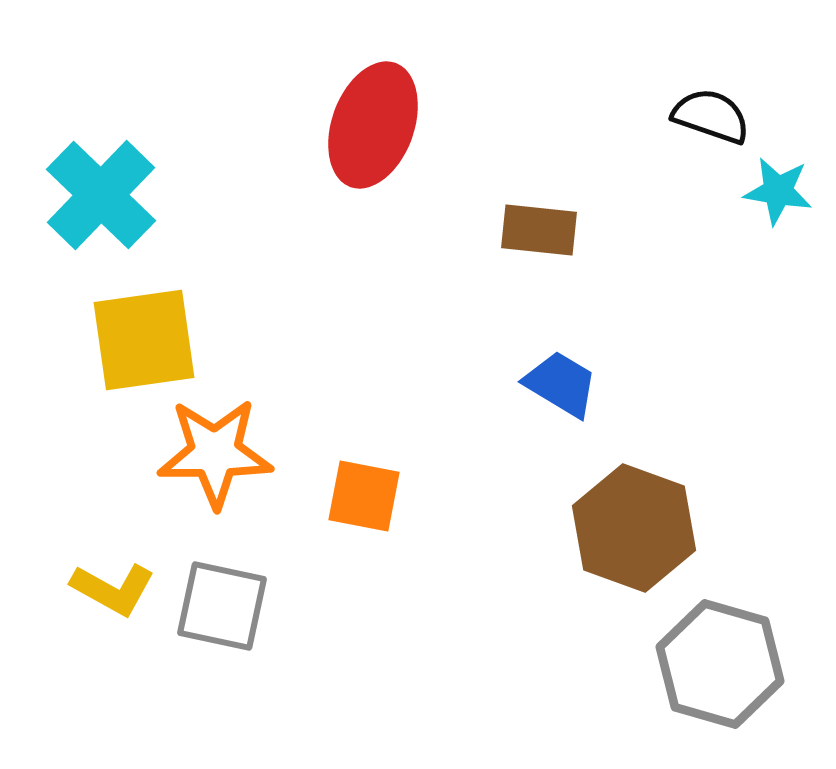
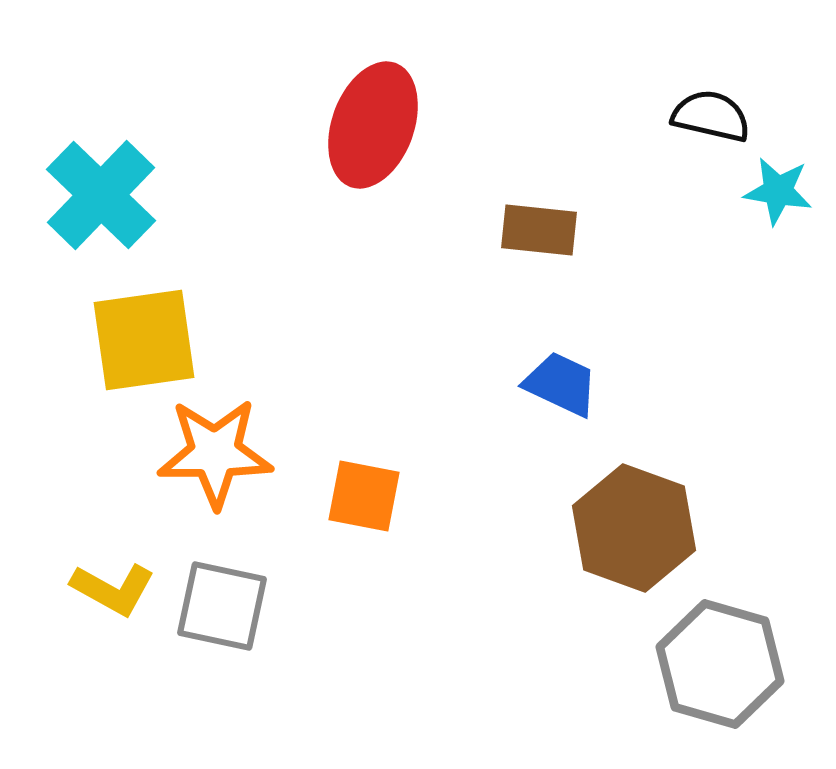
black semicircle: rotated 6 degrees counterclockwise
blue trapezoid: rotated 6 degrees counterclockwise
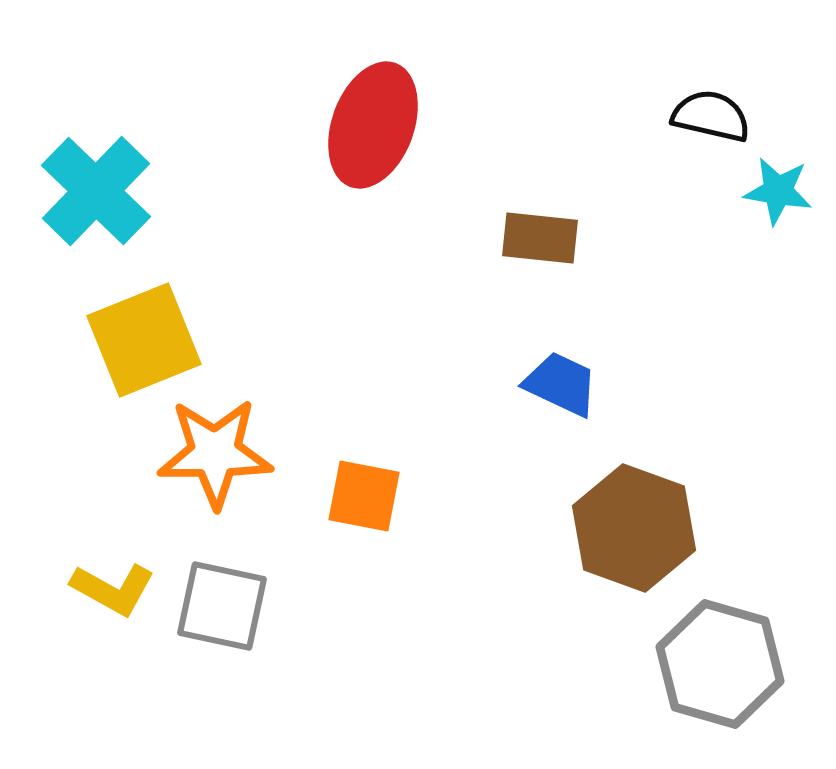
cyan cross: moved 5 px left, 4 px up
brown rectangle: moved 1 px right, 8 px down
yellow square: rotated 14 degrees counterclockwise
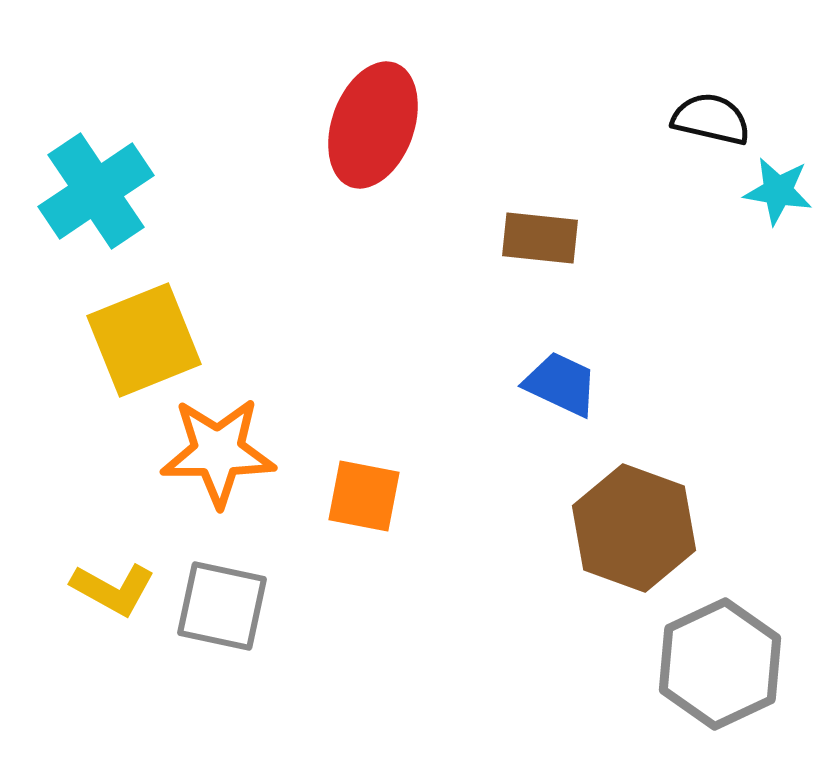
black semicircle: moved 3 px down
cyan cross: rotated 12 degrees clockwise
orange star: moved 3 px right, 1 px up
gray hexagon: rotated 19 degrees clockwise
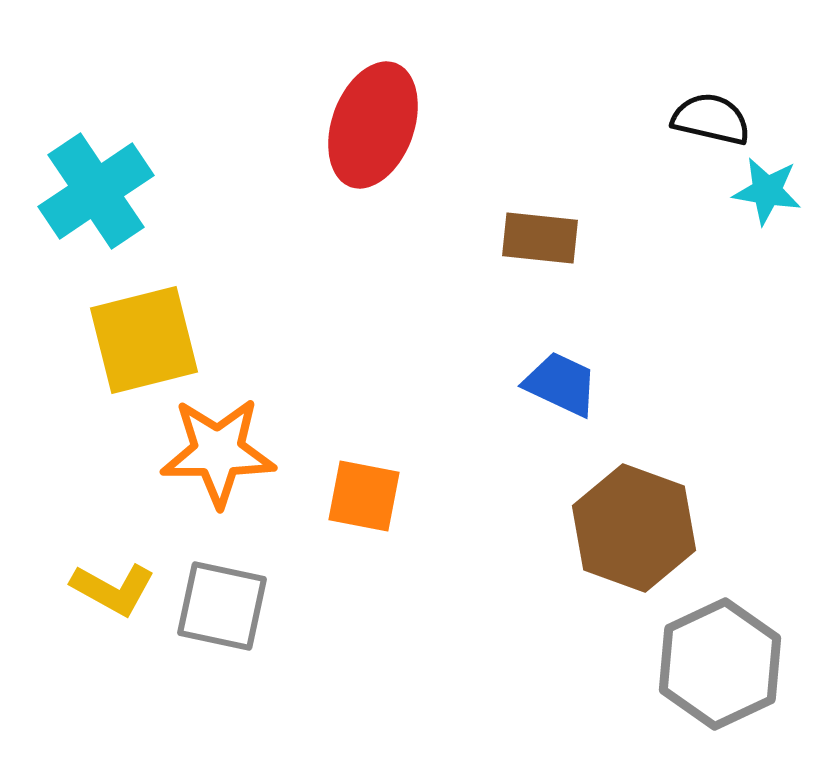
cyan star: moved 11 px left
yellow square: rotated 8 degrees clockwise
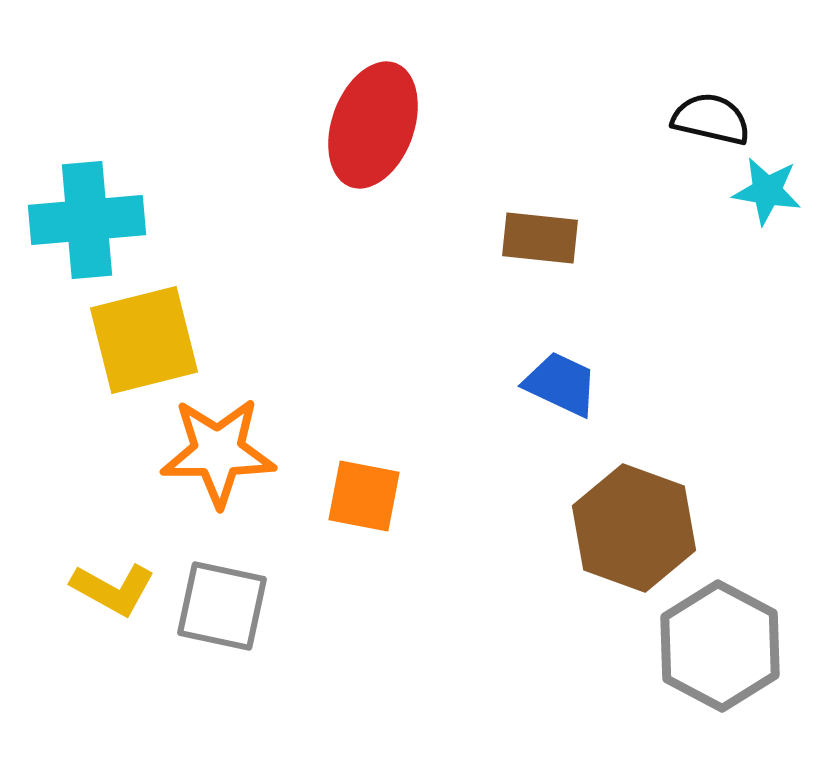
cyan cross: moved 9 px left, 29 px down; rotated 29 degrees clockwise
gray hexagon: moved 18 px up; rotated 7 degrees counterclockwise
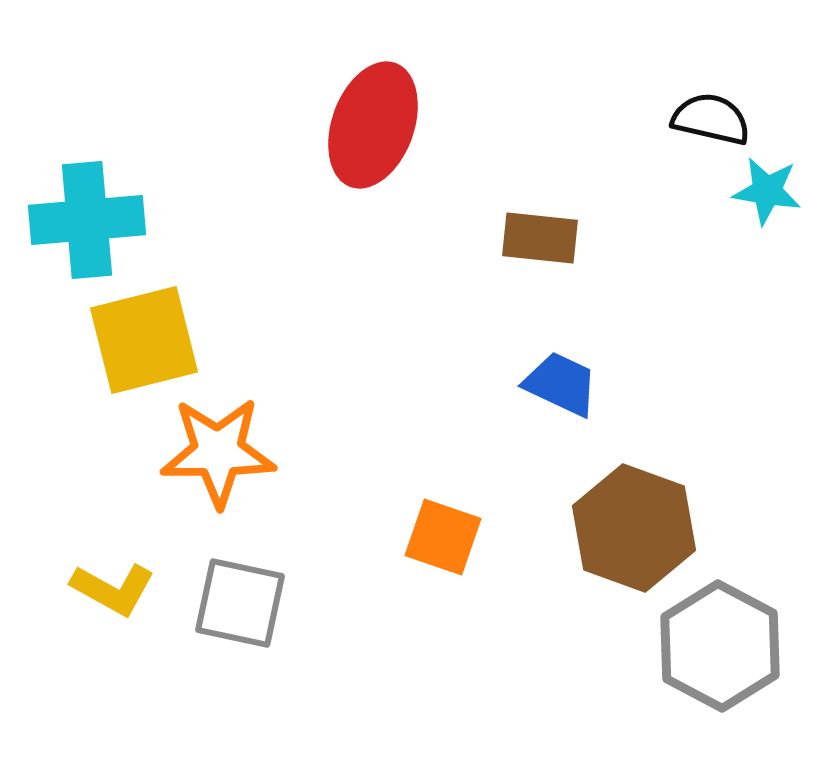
orange square: moved 79 px right, 41 px down; rotated 8 degrees clockwise
gray square: moved 18 px right, 3 px up
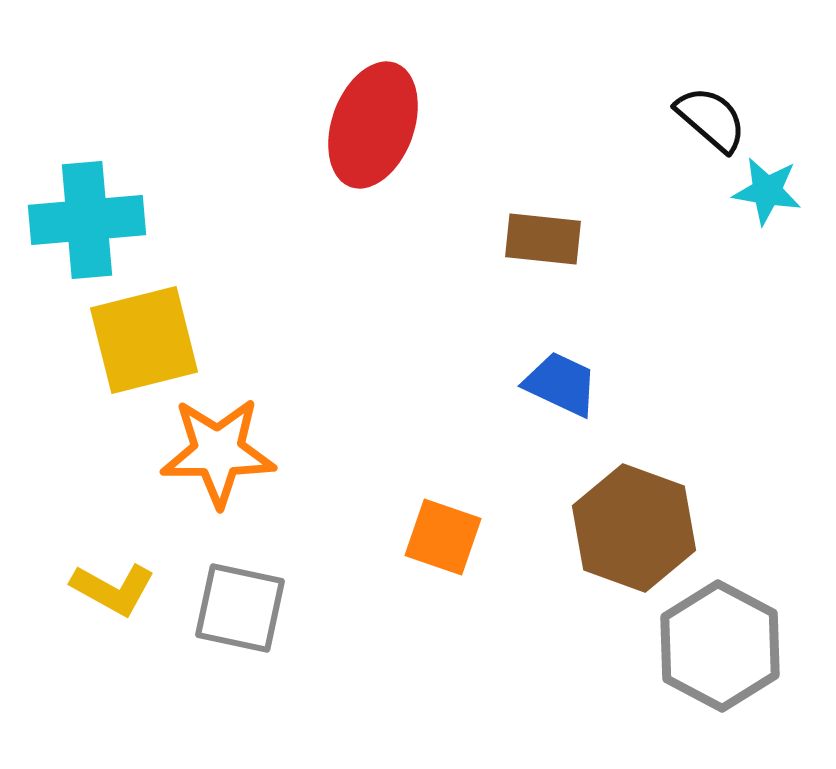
black semicircle: rotated 28 degrees clockwise
brown rectangle: moved 3 px right, 1 px down
gray square: moved 5 px down
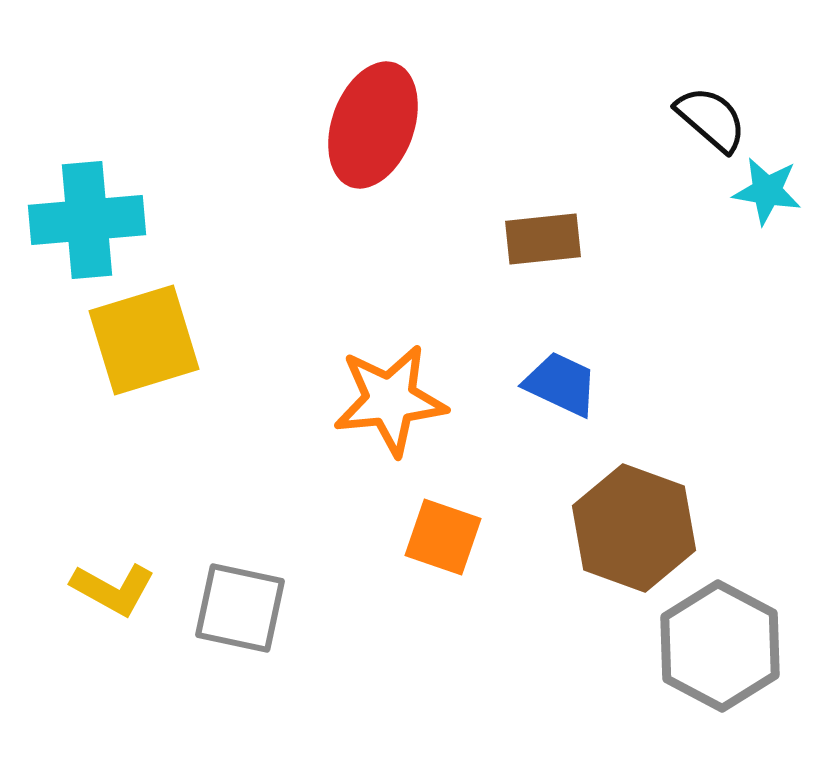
brown rectangle: rotated 12 degrees counterclockwise
yellow square: rotated 3 degrees counterclockwise
orange star: moved 172 px right, 52 px up; rotated 6 degrees counterclockwise
